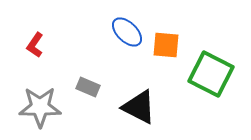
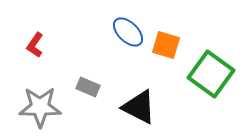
blue ellipse: moved 1 px right
orange square: rotated 12 degrees clockwise
green square: rotated 9 degrees clockwise
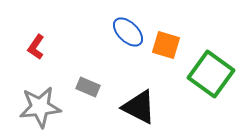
red L-shape: moved 1 px right, 2 px down
gray star: rotated 6 degrees counterclockwise
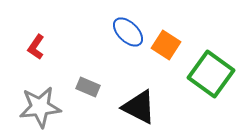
orange square: rotated 16 degrees clockwise
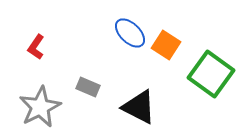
blue ellipse: moved 2 px right, 1 px down
gray star: rotated 21 degrees counterclockwise
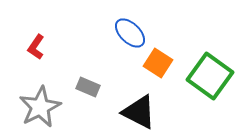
orange square: moved 8 px left, 18 px down
green square: moved 1 px left, 2 px down
black triangle: moved 5 px down
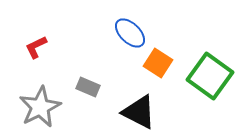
red L-shape: rotated 30 degrees clockwise
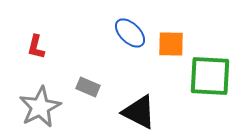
red L-shape: rotated 50 degrees counterclockwise
orange square: moved 13 px right, 19 px up; rotated 32 degrees counterclockwise
green square: rotated 33 degrees counterclockwise
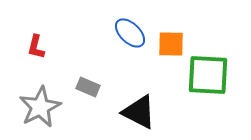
green square: moved 2 px left, 1 px up
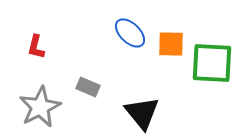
green square: moved 4 px right, 12 px up
black triangle: moved 3 px right, 1 px down; rotated 24 degrees clockwise
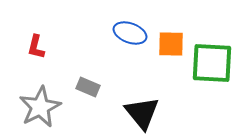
blue ellipse: rotated 24 degrees counterclockwise
